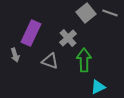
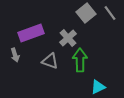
gray line: rotated 35 degrees clockwise
purple rectangle: rotated 45 degrees clockwise
green arrow: moved 4 px left
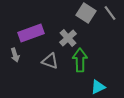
gray square: rotated 18 degrees counterclockwise
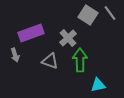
gray square: moved 2 px right, 2 px down
cyan triangle: moved 2 px up; rotated 14 degrees clockwise
